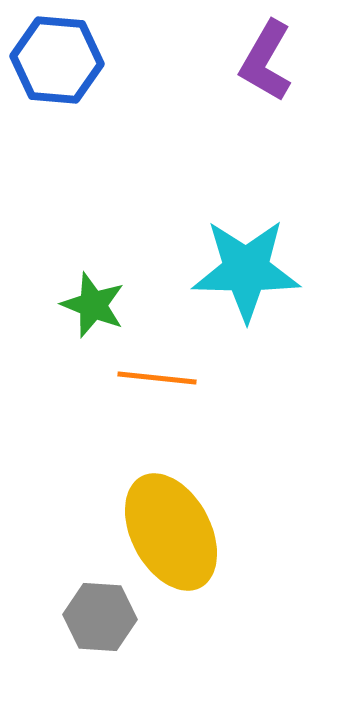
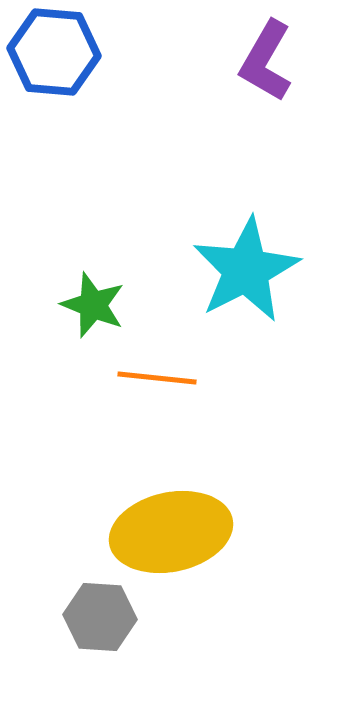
blue hexagon: moved 3 px left, 8 px up
cyan star: rotated 28 degrees counterclockwise
yellow ellipse: rotated 74 degrees counterclockwise
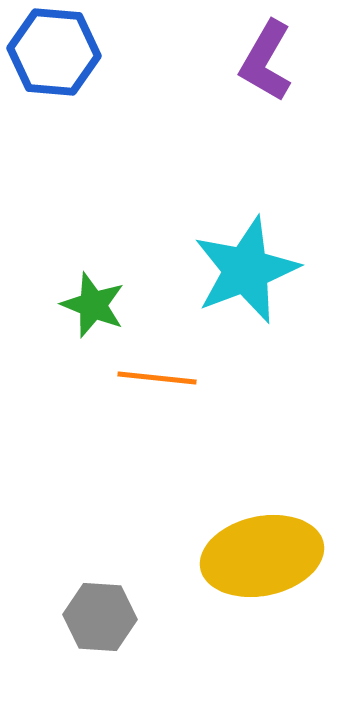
cyan star: rotated 6 degrees clockwise
yellow ellipse: moved 91 px right, 24 px down
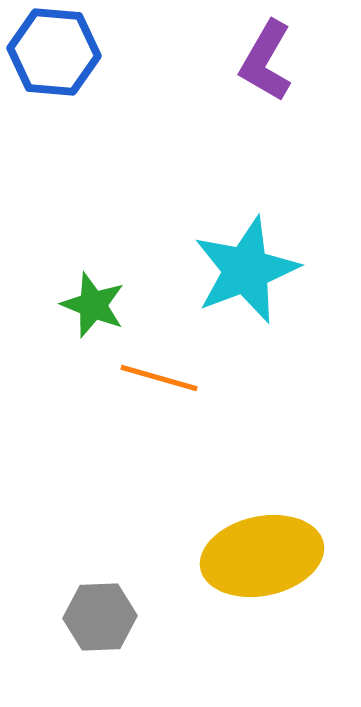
orange line: moved 2 px right; rotated 10 degrees clockwise
gray hexagon: rotated 6 degrees counterclockwise
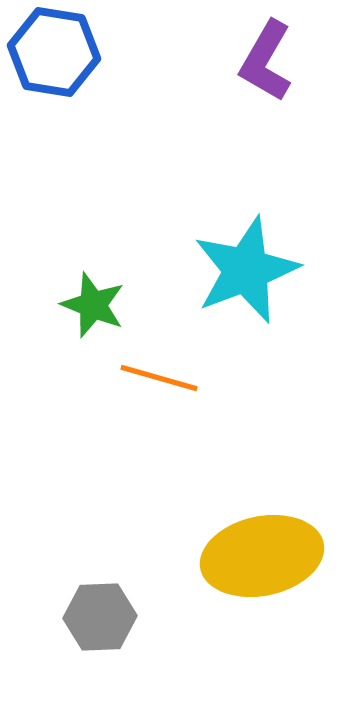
blue hexagon: rotated 4 degrees clockwise
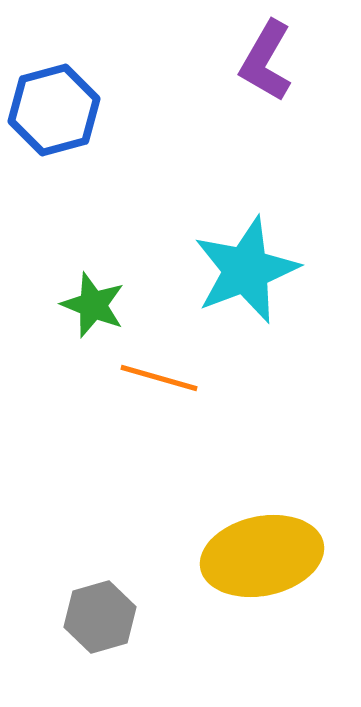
blue hexagon: moved 58 px down; rotated 24 degrees counterclockwise
gray hexagon: rotated 14 degrees counterclockwise
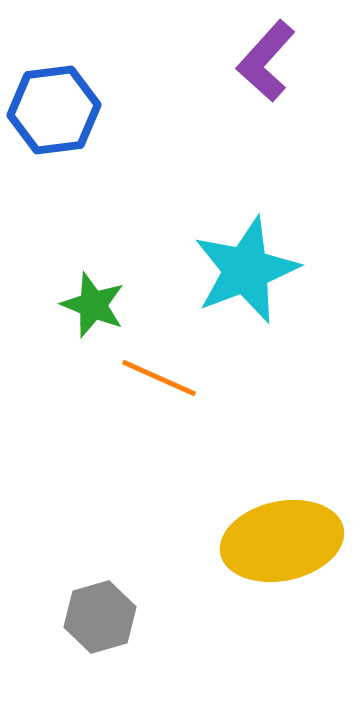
purple L-shape: rotated 12 degrees clockwise
blue hexagon: rotated 8 degrees clockwise
orange line: rotated 8 degrees clockwise
yellow ellipse: moved 20 px right, 15 px up
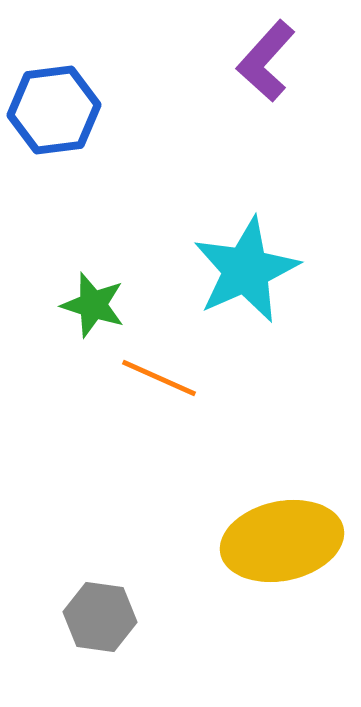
cyan star: rotated 3 degrees counterclockwise
green star: rotated 4 degrees counterclockwise
gray hexagon: rotated 24 degrees clockwise
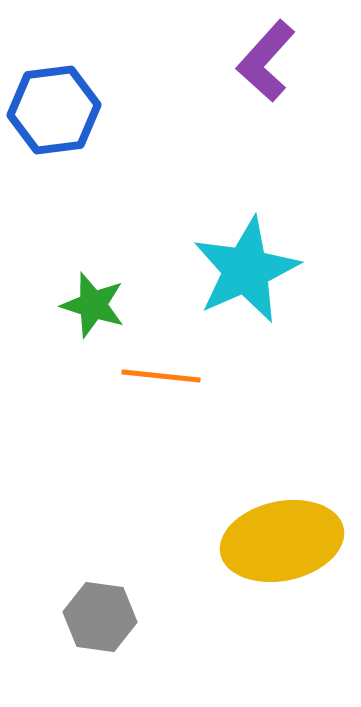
orange line: moved 2 px right, 2 px up; rotated 18 degrees counterclockwise
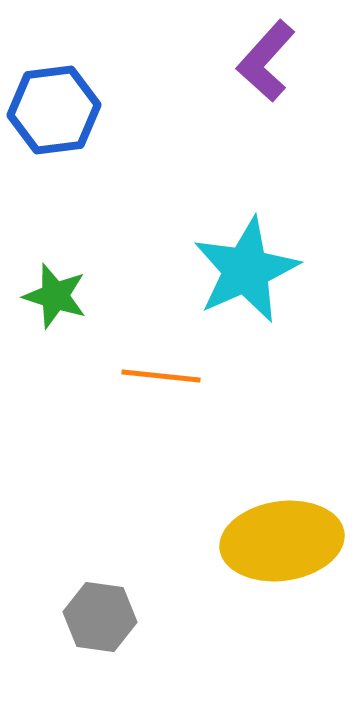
green star: moved 38 px left, 9 px up
yellow ellipse: rotated 4 degrees clockwise
